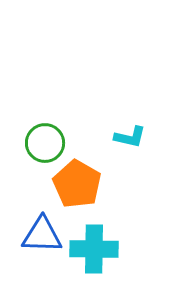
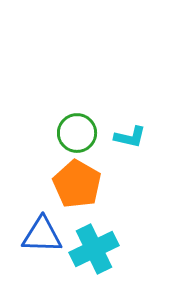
green circle: moved 32 px right, 10 px up
cyan cross: rotated 27 degrees counterclockwise
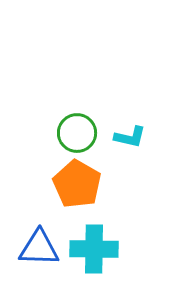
blue triangle: moved 3 px left, 13 px down
cyan cross: rotated 27 degrees clockwise
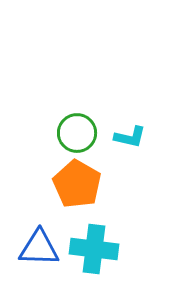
cyan cross: rotated 6 degrees clockwise
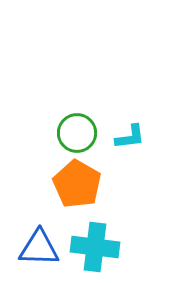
cyan L-shape: rotated 20 degrees counterclockwise
cyan cross: moved 1 px right, 2 px up
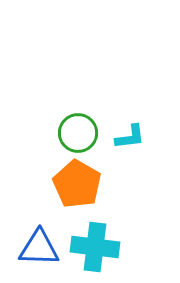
green circle: moved 1 px right
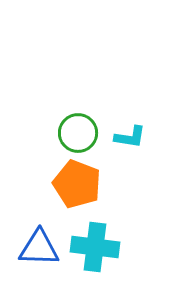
cyan L-shape: rotated 16 degrees clockwise
orange pentagon: rotated 9 degrees counterclockwise
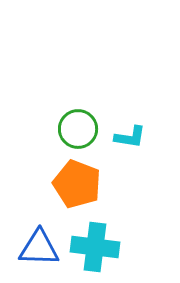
green circle: moved 4 px up
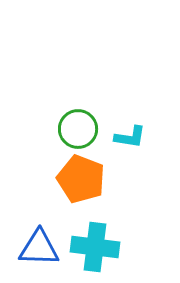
orange pentagon: moved 4 px right, 5 px up
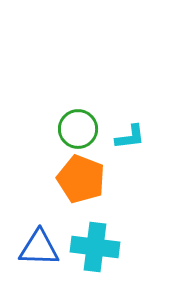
cyan L-shape: rotated 16 degrees counterclockwise
